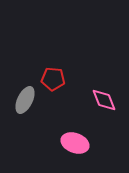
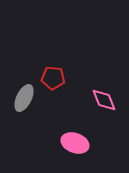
red pentagon: moved 1 px up
gray ellipse: moved 1 px left, 2 px up
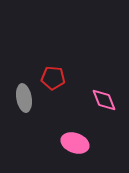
gray ellipse: rotated 36 degrees counterclockwise
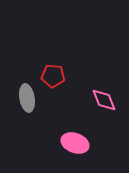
red pentagon: moved 2 px up
gray ellipse: moved 3 px right
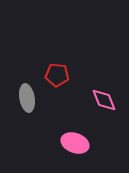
red pentagon: moved 4 px right, 1 px up
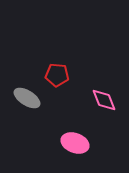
gray ellipse: rotated 48 degrees counterclockwise
